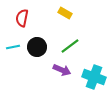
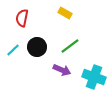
cyan line: moved 3 px down; rotated 32 degrees counterclockwise
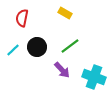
purple arrow: rotated 24 degrees clockwise
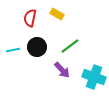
yellow rectangle: moved 8 px left, 1 px down
red semicircle: moved 8 px right
cyan line: rotated 32 degrees clockwise
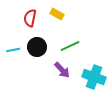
green line: rotated 12 degrees clockwise
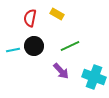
black circle: moved 3 px left, 1 px up
purple arrow: moved 1 px left, 1 px down
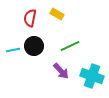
cyan cross: moved 2 px left, 1 px up
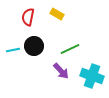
red semicircle: moved 2 px left, 1 px up
green line: moved 3 px down
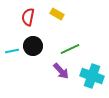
black circle: moved 1 px left
cyan line: moved 1 px left, 1 px down
